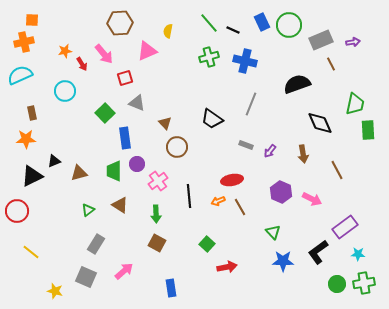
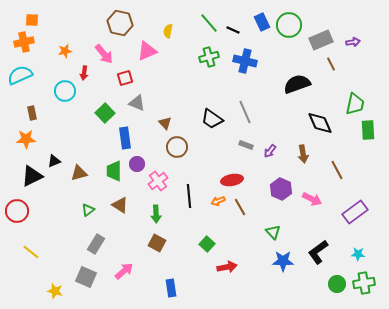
brown hexagon at (120, 23): rotated 15 degrees clockwise
red arrow at (82, 64): moved 2 px right, 9 px down; rotated 40 degrees clockwise
gray line at (251, 104): moved 6 px left, 8 px down; rotated 45 degrees counterclockwise
purple hexagon at (281, 192): moved 3 px up
purple rectangle at (345, 227): moved 10 px right, 15 px up
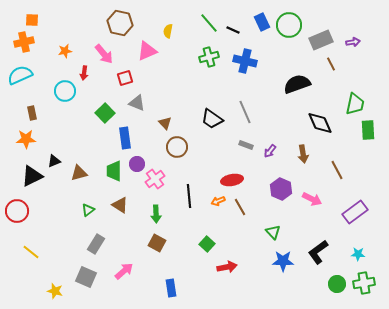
pink cross at (158, 181): moved 3 px left, 2 px up
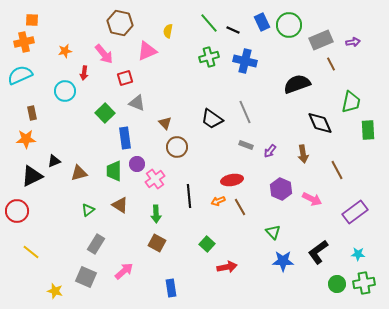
green trapezoid at (355, 104): moved 4 px left, 2 px up
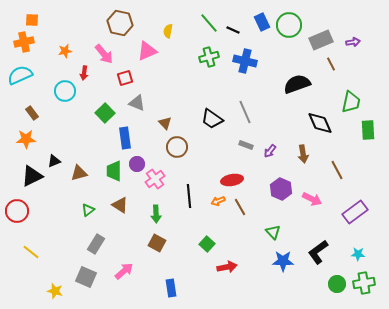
brown rectangle at (32, 113): rotated 24 degrees counterclockwise
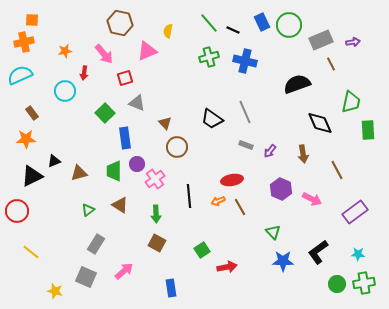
green square at (207, 244): moved 5 px left, 6 px down; rotated 14 degrees clockwise
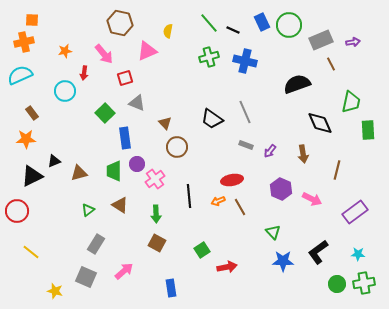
brown line at (337, 170): rotated 42 degrees clockwise
